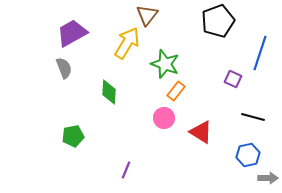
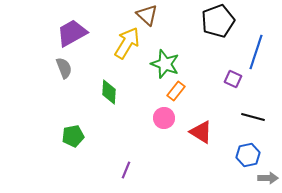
brown triangle: rotated 25 degrees counterclockwise
blue line: moved 4 px left, 1 px up
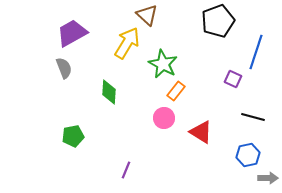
green star: moved 2 px left; rotated 8 degrees clockwise
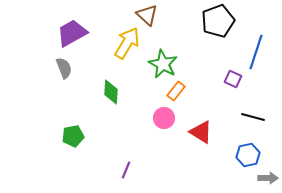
green diamond: moved 2 px right
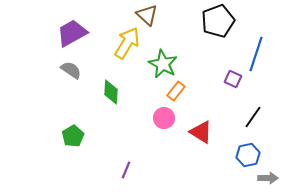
blue line: moved 2 px down
gray semicircle: moved 7 px right, 2 px down; rotated 35 degrees counterclockwise
black line: rotated 70 degrees counterclockwise
green pentagon: rotated 20 degrees counterclockwise
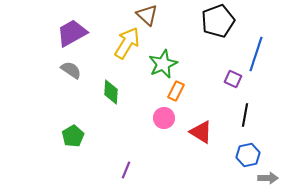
green star: rotated 20 degrees clockwise
orange rectangle: rotated 12 degrees counterclockwise
black line: moved 8 px left, 2 px up; rotated 25 degrees counterclockwise
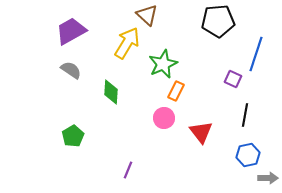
black pentagon: rotated 16 degrees clockwise
purple trapezoid: moved 1 px left, 2 px up
red triangle: rotated 20 degrees clockwise
purple line: moved 2 px right
